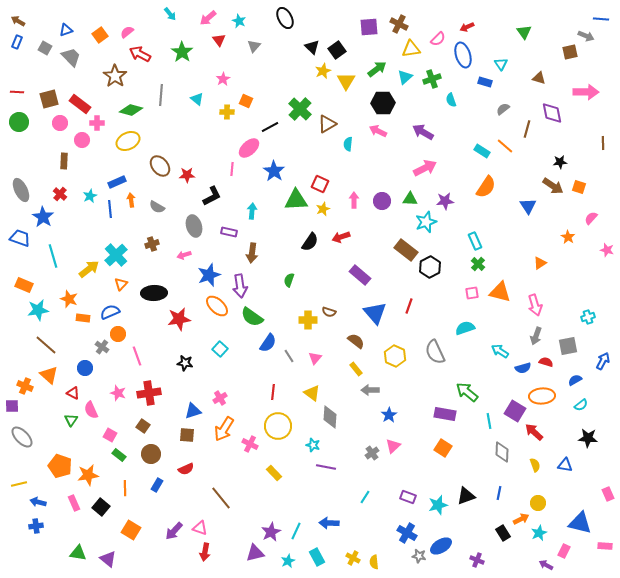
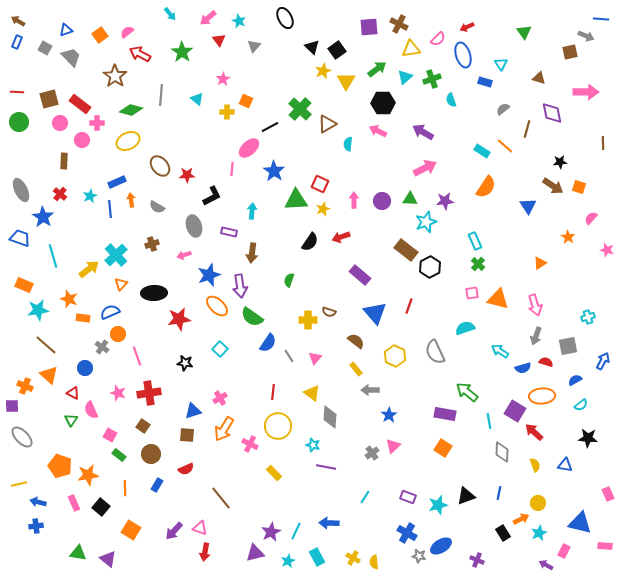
orange triangle at (500, 292): moved 2 px left, 7 px down
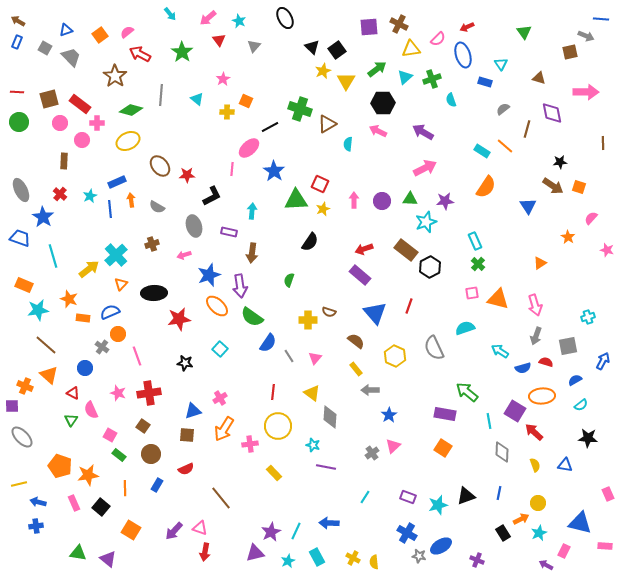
green cross at (300, 109): rotated 25 degrees counterclockwise
red arrow at (341, 237): moved 23 px right, 12 px down
gray semicircle at (435, 352): moved 1 px left, 4 px up
pink cross at (250, 444): rotated 35 degrees counterclockwise
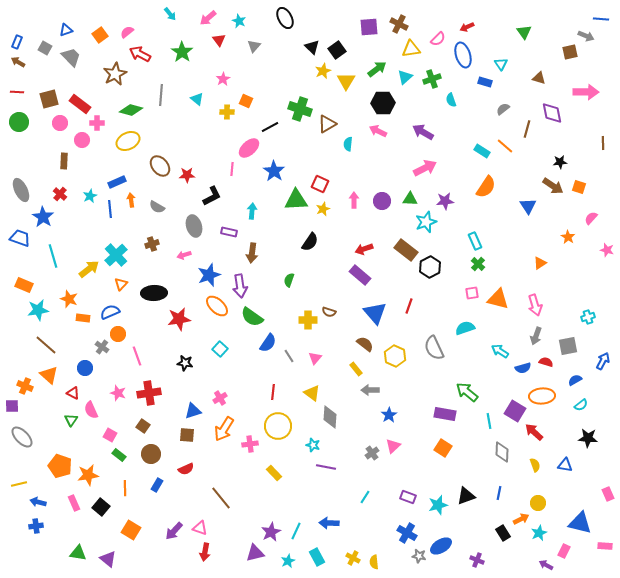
brown arrow at (18, 21): moved 41 px down
brown star at (115, 76): moved 2 px up; rotated 10 degrees clockwise
brown semicircle at (356, 341): moved 9 px right, 3 px down
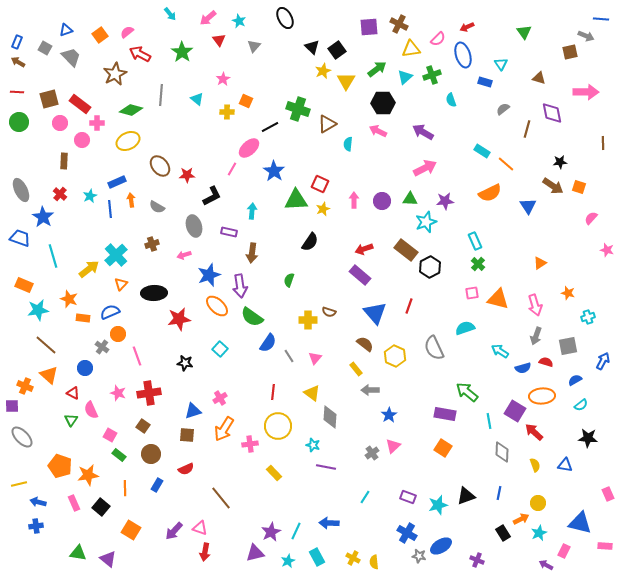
green cross at (432, 79): moved 4 px up
green cross at (300, 109): moved 2 px left
orange line at (505, 146): moved 1 px right, 18 px down
pink line at (232, 169): rotated 24 degrees clockwise
orange semicircle at (486, 187): moved 4 px right, 6 px down; rotated 30 degrees clockwise
orange star at (568, 237): moved 56 px down; rotated 16 degrees counterclockwise
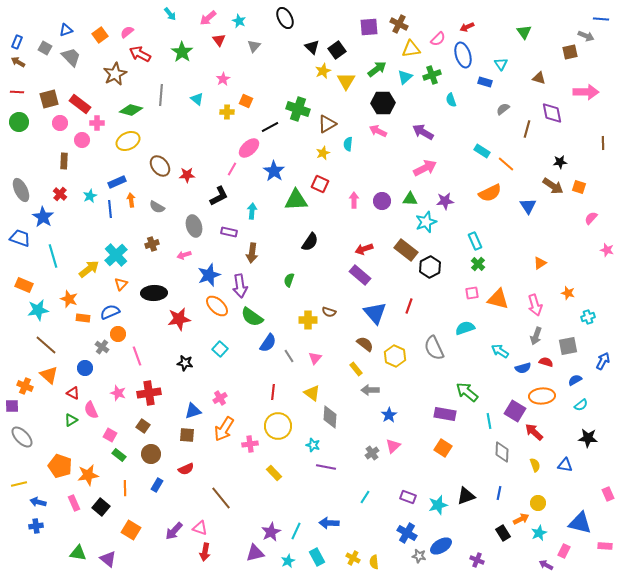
black L-shape at (212, 196): moved 7 px right
yellow star at (323, 209): moved 56 px up
green triangle at (71, 420): rotated 24 degrees clockwise
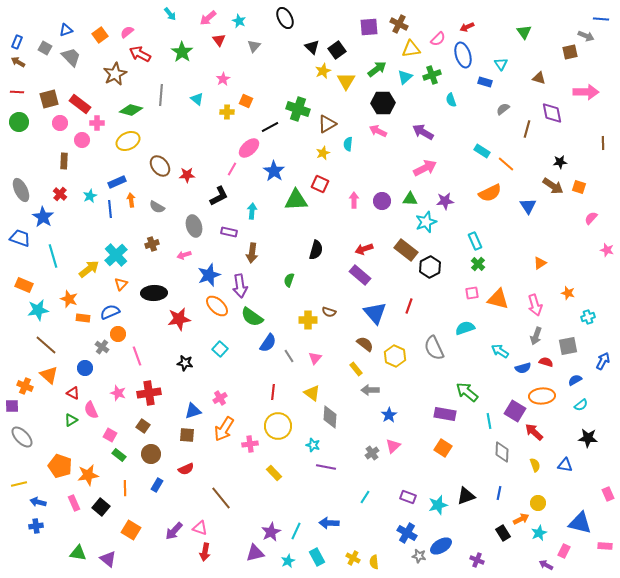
black semicircle at (310, 242): moved 6 px right, 8 px down; rotated 18 degrees counterclockwise
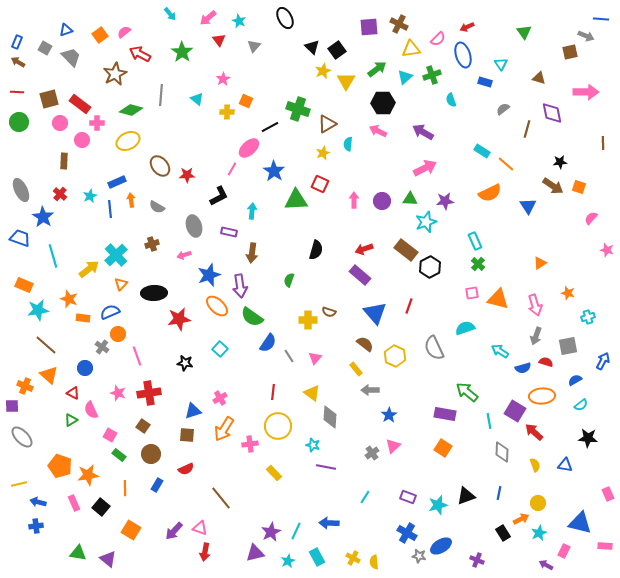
pink semicircle at (127, 32): moved 3 px left
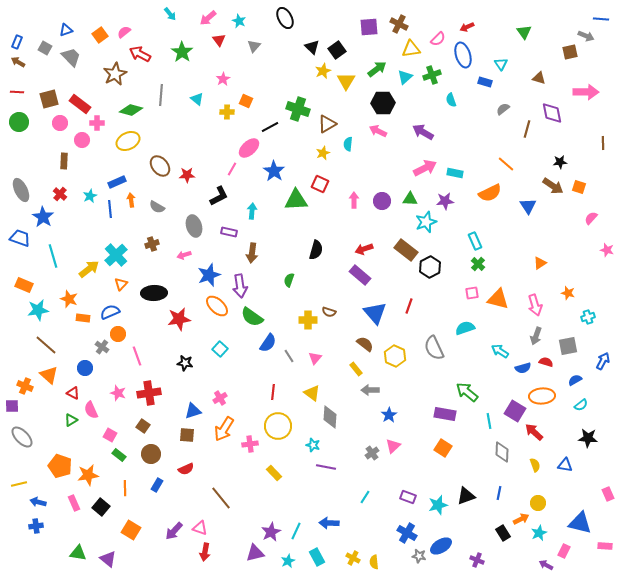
cyan rectangle at (482, 151): moved 27 px left, 22 px down; rotated 21 degrees counterclockwise
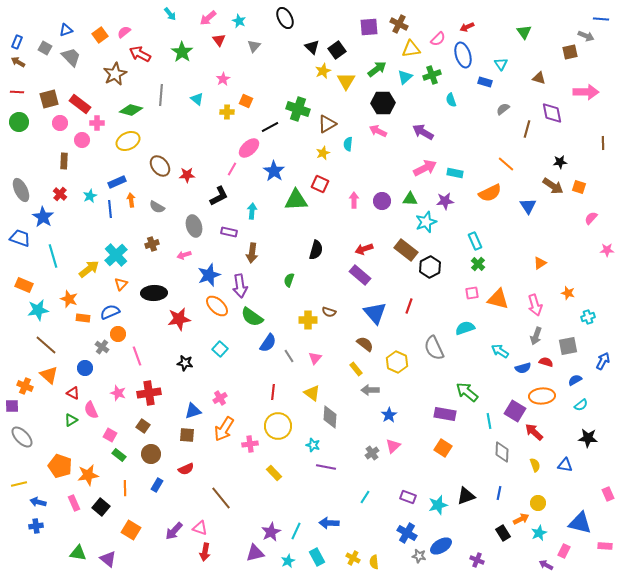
pink star at (607, 250): rotated 16 degrees counterclockwise
yellow hexagon at (395, 356): moved 2 px right, 6 px down
